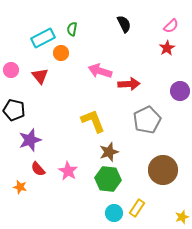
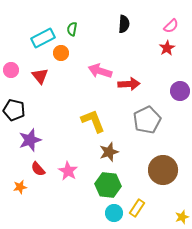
black semicircle: rotated 30 degrees clockwise
green hexagon: moved 6 px down
orange star: rotated 24 degrees counterclockwise
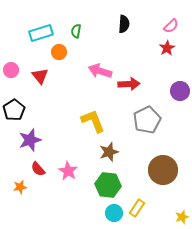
green semicircle: moved 4 px right, 2 px down
cyan rectangle: moved 2 px left, 5 px up; rotated 10 degrees clockwise
orange circle: moved 2 px left, 1 px up
black pentagon: rotated 25 degrees clockwise
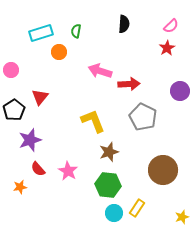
red triangle: moved 21 px down; rotated 18 degrees clockwise
gray pentagon: moved 4 px left, 3 px up; rotated 20 degrees counterclockwise
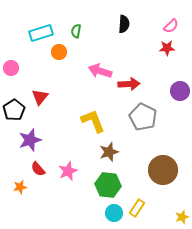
red star: rotated 28 degrees clockwise
pink circle: moved 2 px up
pink star: rotated 18 degrees clockwise
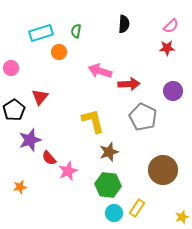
purple circle: moved 7 px left
yellow L-shape: rotated 8 degrees clockwise
red semicircle: moved 11 px right, 11 px up
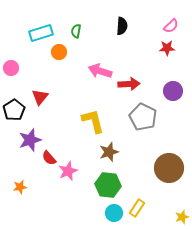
black semicircle: moved 2 px left, 2 px down
brown circle: moved 6 px right, 2 px up
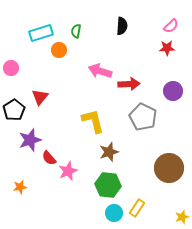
orange circle: moved 2 px up
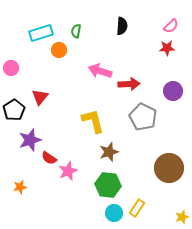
red semicircle: rotated 14 degrees counterclockwise
